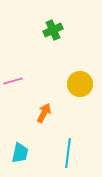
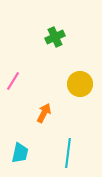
green cross: moved 2 px right, 7 px down
pink line: rotated 42 degrees counterclockwise
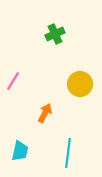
green cross: moved 3 px up
orange arrow: moved 1 px right
cyan trapezoid: moved 2 px up
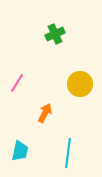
pink line: moved 4 px right, 2 px down
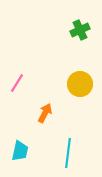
green cross: moved 25 px right, 4 px up
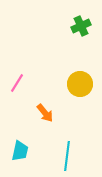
green cross: moved 1 px right, 4 px up
orange arrow: rotated 114 degrees clockwise
cyan line: moved 1 px left, 3 px down
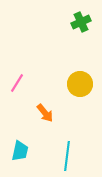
green cross: moved 4 px up
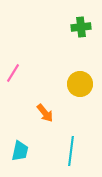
green cross: moved 5 px down; rotated 18 degrees clockwise
pink line: moved 4 px left, 10 px up
cyan line: moved 4 px right, 5 px up
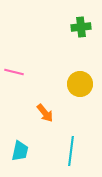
pink line: moved 1 px right, 1 px up; rotated 72 degrees clockwise
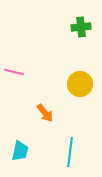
cyan line: moved 1 px left, 1 px down
